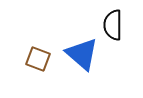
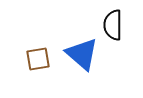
brown square: rotated 30 degrees counterclockwise
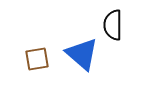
brown square: moved 1 px left
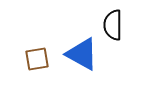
blue triangle: rotated 12 degrees counterclockwise
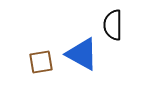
brown square: moved 4 px right, 3 px down
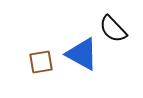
black semicircle: moved 4 px down; rotated 44 degrees counterclockwise
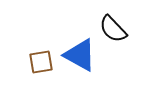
blue triangle: moved 2 px left, 1 px down
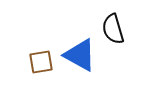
black semicircle: rotated 28 degrees clockwise
